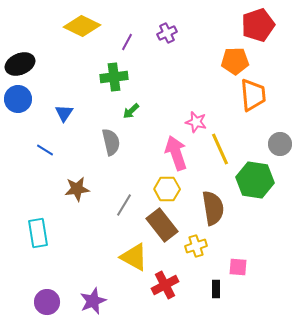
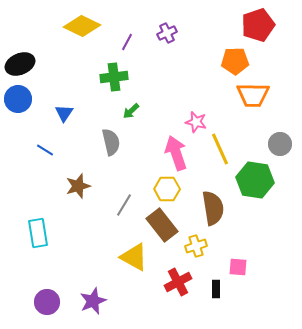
orange trapezoid: rotated 96 degrees clockwise
brown star: moved 1 px right, 3 px up; rotated 10 degrees counterclockwise
red cross: moved 13 px right, 3 px up
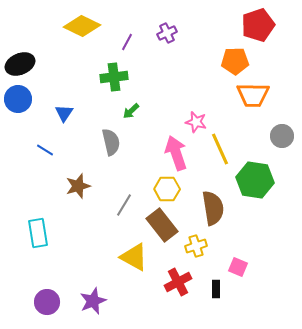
gray circle: moved 2 px right, 8 px up
pink square: rotated 18 degrees clockwise
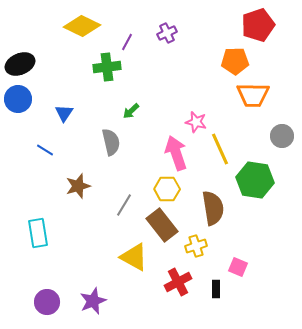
green cross: moved 7 px left, 10 px up
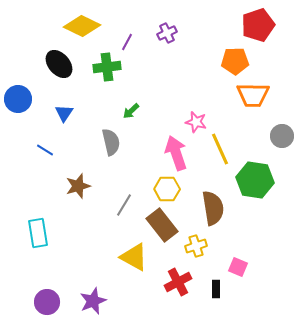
black ellipse: moved 39 px right; rotated 72 degrees clockwise
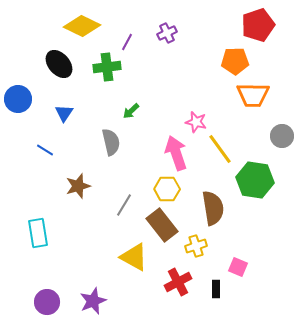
yellow line: rotated 12 degrees counterclockwise
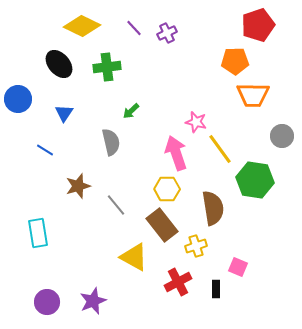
purple line: moved 7 px right, 14 px up; rotated 72 degrees counterclockwise
gray line: moved 8 px left; rotated 70 degrees counterclockwise
